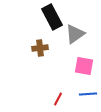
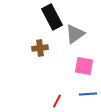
red line: moved 1 px left, 2 px down
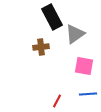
brown cross: moved 1 px right, 1 px up
